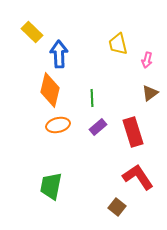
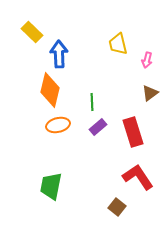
green line: moved 4 px down
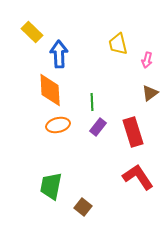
orange diamond: rotated 16 degrees counterclockwise
purple rectangle: rotated 12 degrees counterclockwise
brown square: moved 34 px left
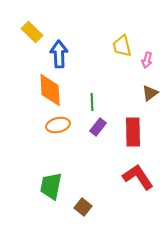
yellow trapezoid: moved 4 px right, 2 px down
red rectangle: rotated 16 degrees clockwise
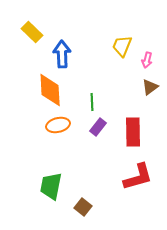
yellow trapezoid: rotated 35 degrees clockwise
blue arrow: moved 3 px right
brown triangle: moved 6 px up
red L-shape: rotated 108 degrees clockwise
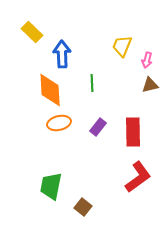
brown triangle: moved 2 px up; rotated 24 degrees clockwise
green line: moved 19 px up
orange ellipse: moved 1 px right, 2 px up
red L-shape: rotated 20 degrees counterclockwise
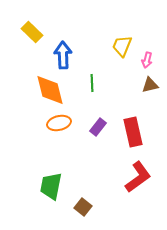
blue arrow: moved 1 px right, 1 px down
orange diamond: rotated 12 degrees counterclockwise
red rectangle: rotated 12 degrees counterclockwise
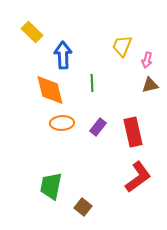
orange ellipse: moved 3 px right; rotated 10 degrees clockwise
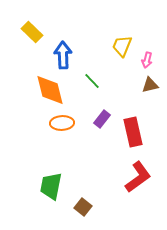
green line: moved 2 px up; rotated 42 degrees counterclockwise
purple rectangle: moved 4 px right, 8 px up
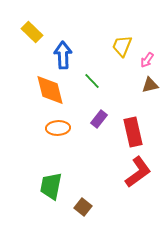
pink arrow: rotated 21 degrees clockwise
purple rectangle: moved 3 px left
orange ellipse: moved 4 px left, 5 px down
red L-shape: moved 5 px up
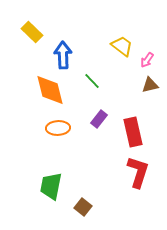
yellow trapezoid: rotated 105 degrees clockwise
red L-shape: rotated 36 degrees counterclockwise
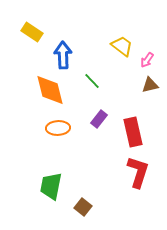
yellow rectangle: rotated 10 degrees counterclockwise
